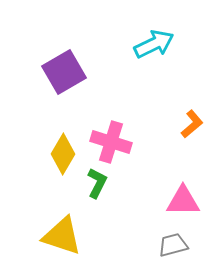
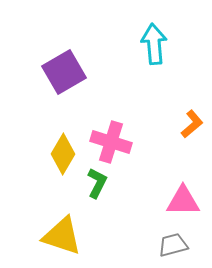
cyan arrow: rotated 69 degrees counterclockwise
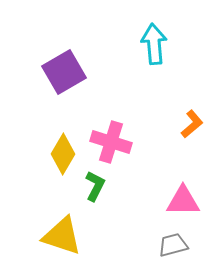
green L-shape: moved 2 px left, 3 px down
